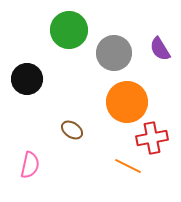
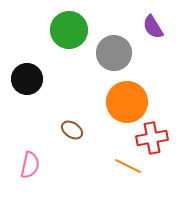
purple semicircle: moved 7 px left, 22 px up
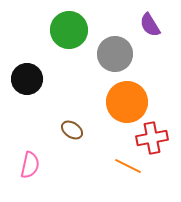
purple semicircle: moved 3 px left, 2 px up
gray circle: moved 1 px right, 1 px down
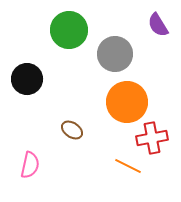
purple semicircle: moved 8 px right
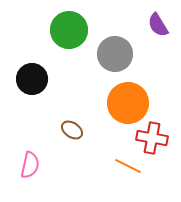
black circle: moved 5 px right
orange circle: moved 1 px right, 1 px down
red cross: rotated 20 degrees clockwise
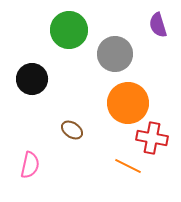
purple semicircle: rotated 15 degrees clockwise
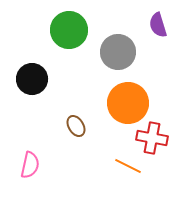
gray circle: moved 3 px right, 2 px up
brown ellipse: moved 4 px right, 4 px up; rotated 25 degrees clockwise
